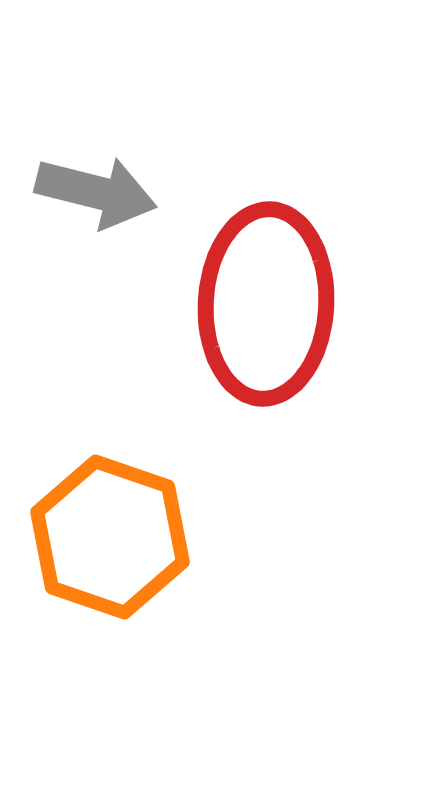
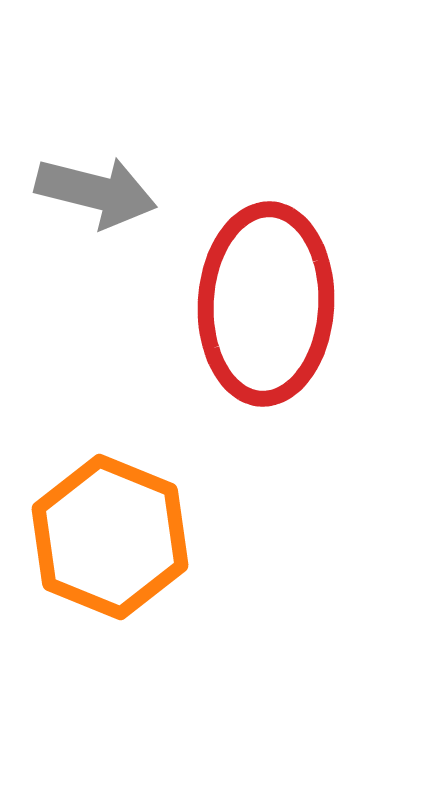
orange hexagon: rotated 3 degrees clockwise
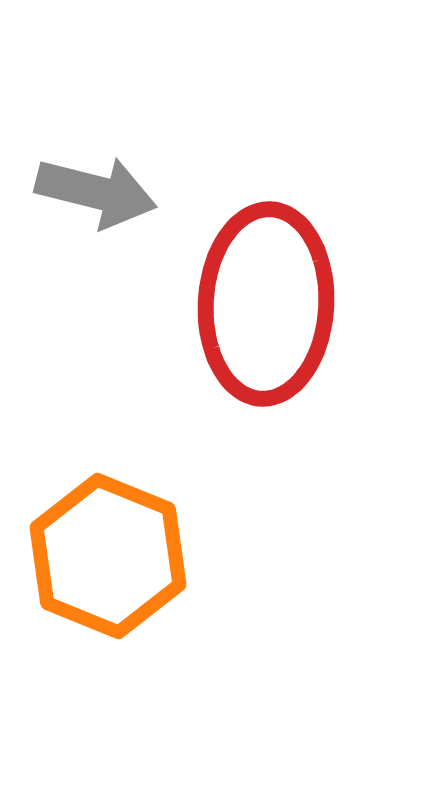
orange hexagon: moved 2 px left, 19 px down
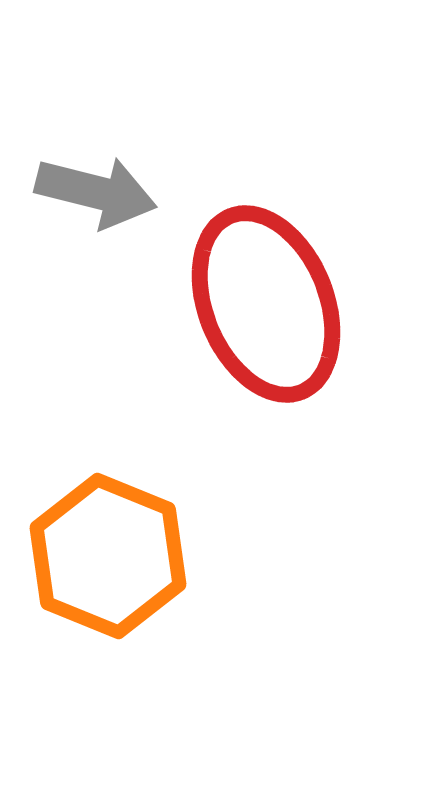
red ellipse: rotated 25 degrees counterclockwise
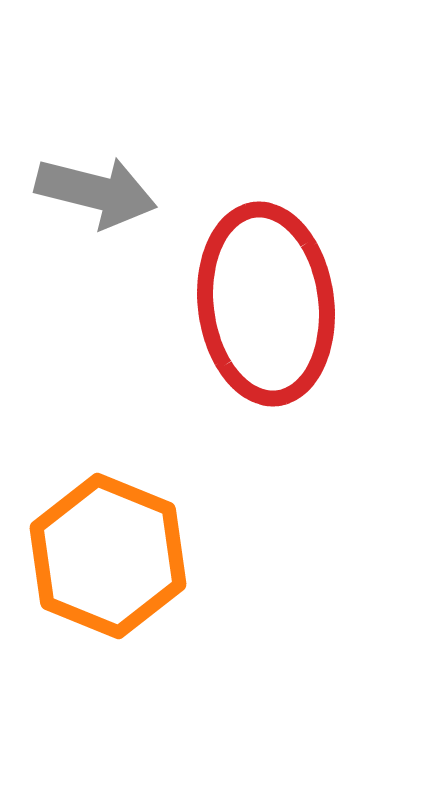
red ellipse: rotated 15 degrees clockwise
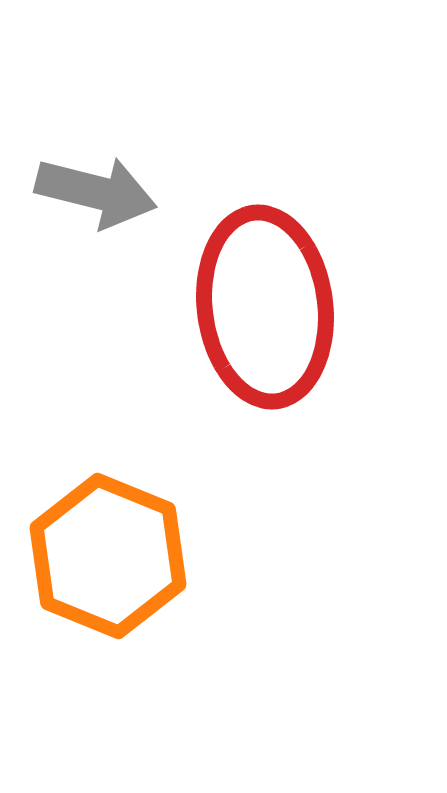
red ellipse: moved 1 px left, 3 px down
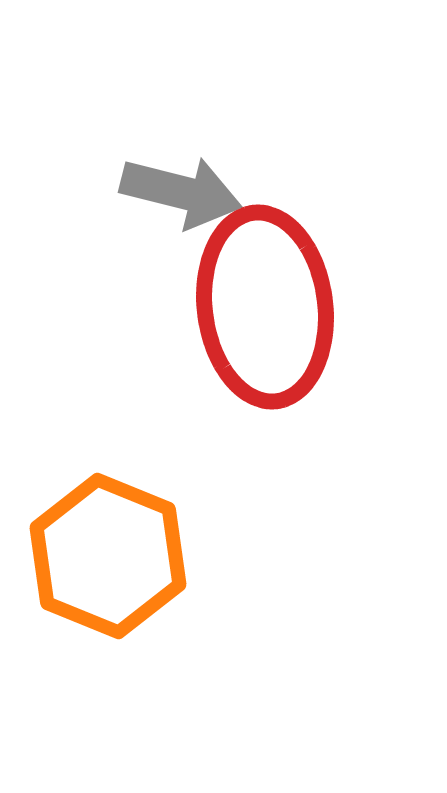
gray arrow: moved 85 px right
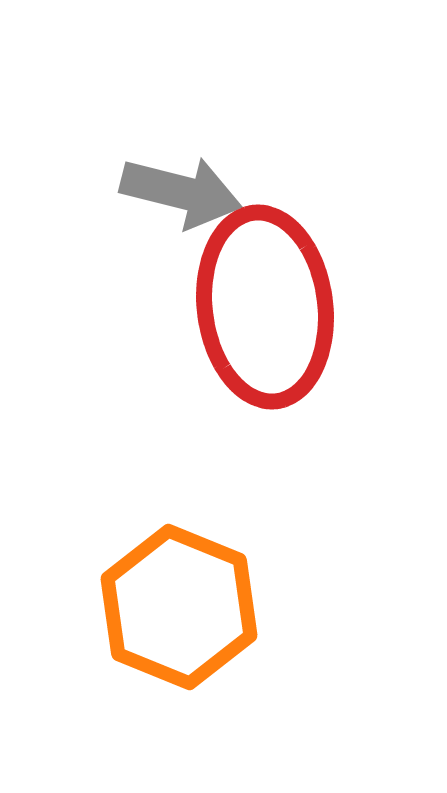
orange hexagon: moved 71 px right, 51 px down
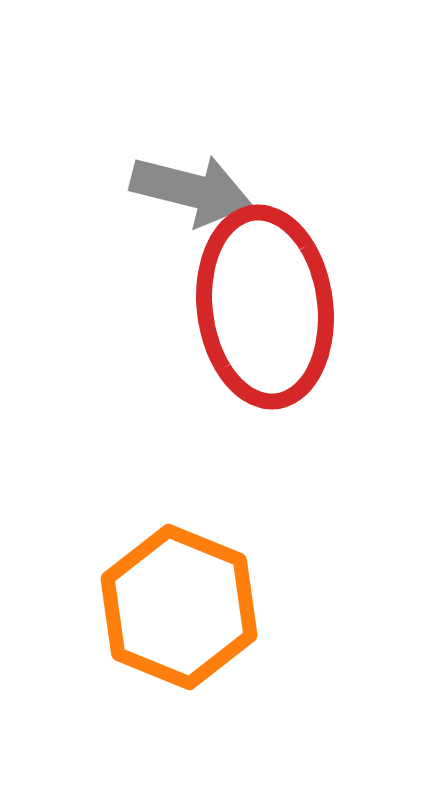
gray arrow: moved 10 px right, 2 px up
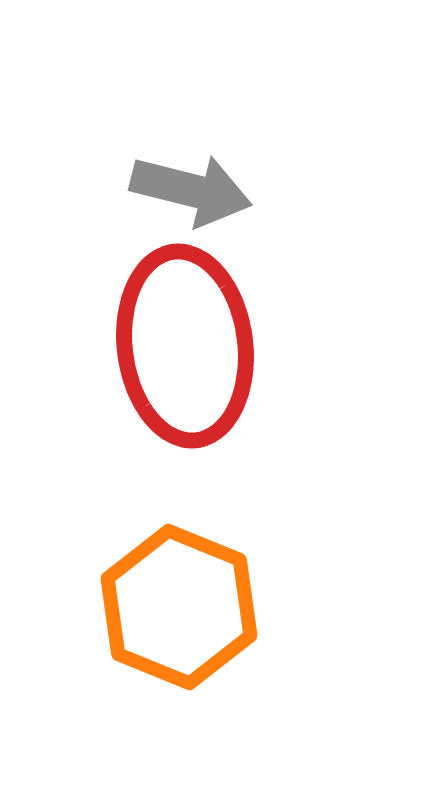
red ellipse: moved 80 px left, 39 px down
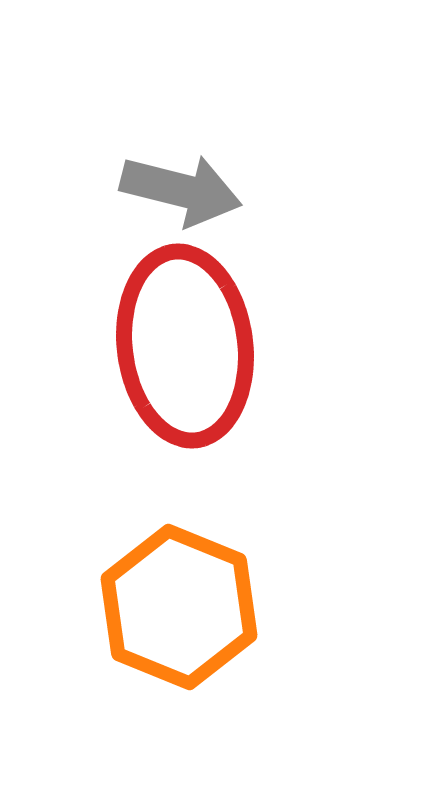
gray arrow: moved 10 px left
